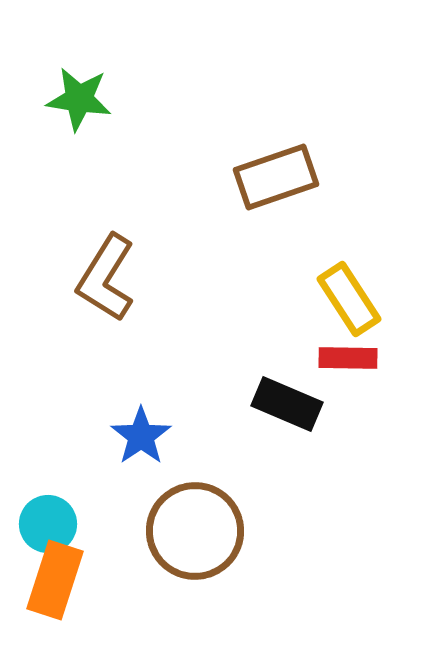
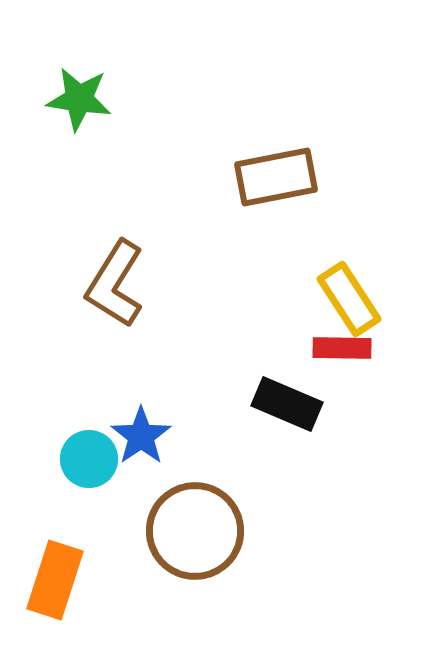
brown rectangle: rotated 8 degrees clockwise
brown L-shape: moved 9 px right, 6 px down
red rectangle: moved 6 px left, 10 px up
cyan circle: moved 41 px right, 65 px up
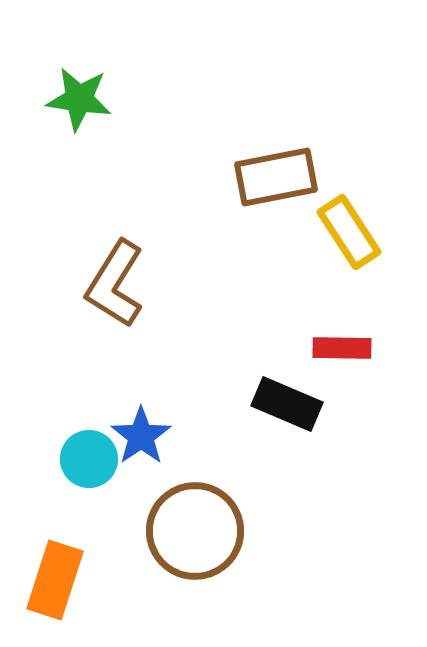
yellow rectangle: moved 67 px up
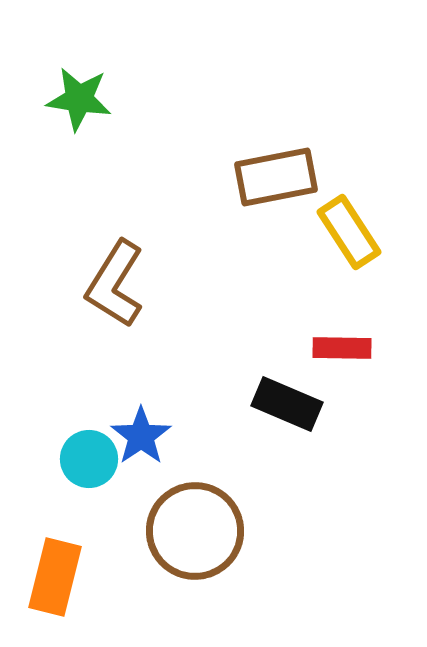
orange rectangle: moved 3 px up; rotated 4 degrees counterclockwise
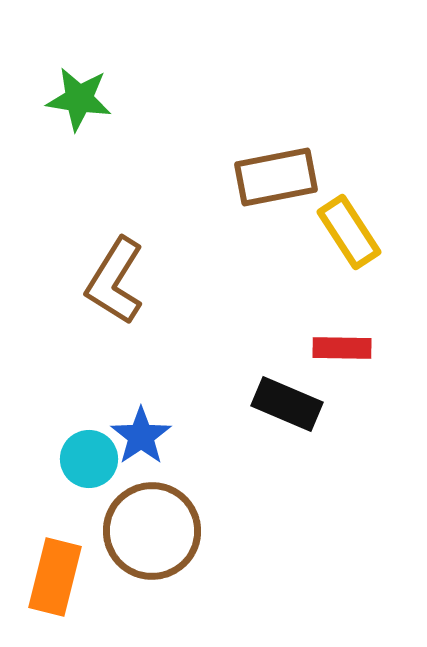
brown L-shape: moved 3 px up
brown circle: moved 43 px left
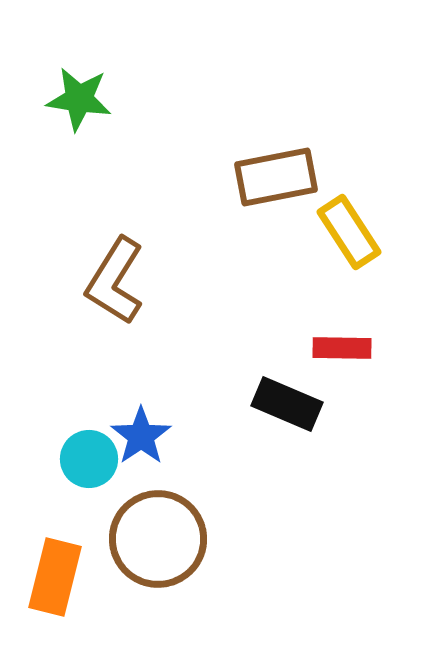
brown circle: moved 6 px right, 8 px down
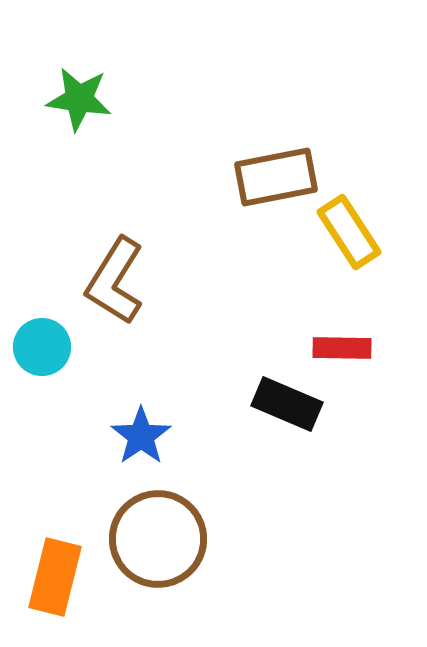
cyan circle: moved 47 px left, 112 px up
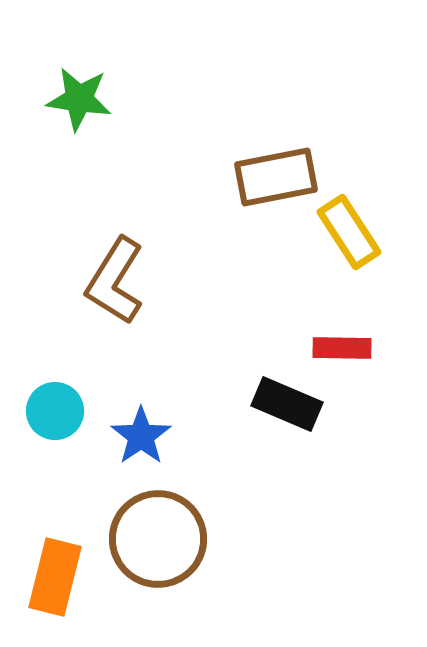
cyan circle: moved 13 px right, 64 px down
